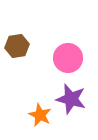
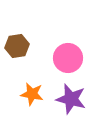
orange star: moved 8 px left, 21 px up; rotated 15 degrees counterclockwise
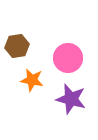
orange star: moved 14 px up
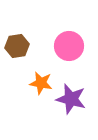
pink circle: moved 1 px right, 12 px up
orange star: moved 9 px right, 3 px down
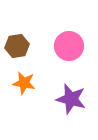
orange star: moved 17 px left
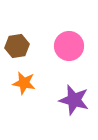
purple star: moved 3 px right, 1 px down
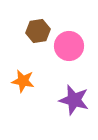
brown hexagon: moved 21 px right, 15 px up
orange star: moved 1 px left, 2 px up
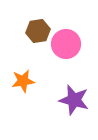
pink circle: moved 3 px left, 2 px up
orange star: rotated 20 degrees counterclockwise
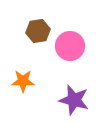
pink circle: moved 4 px right, 2 px down
orange star: rotated 10 degrees clockwise
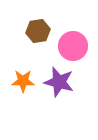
pink circle: moved 3 px right
purple star: moved 15 px left, 18 px up
